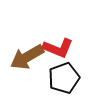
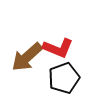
brown arrow: rotated 12 degrees counterclockwise
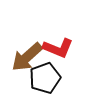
black pentagon: moved 19 px left
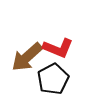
black pentagon: moved 8 px right, 1 px down; rotated 8 degrees counterclockwise
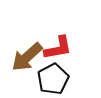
red L-shape: rotated 32 degrees counterclockwise
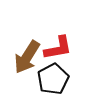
brown arrow: rotated 16 degrees counterclockwise
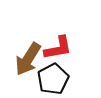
brown arrow: moved 1 px right, 2 px down
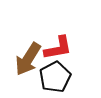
black pentagon: moved 2 px right, 2 px up
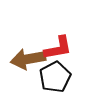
brown arrow: rotated 48 degrees clockwise
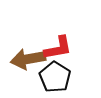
black pentagon: rotated 12 degrees counterclockwise
